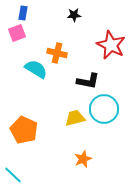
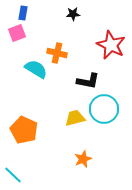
black star: moved 1 px left, 1 px up
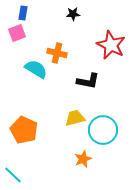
cyan circle: moved 1 px left, 21 px down
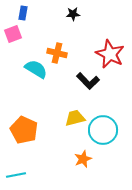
pink square: moved 4 px left, 1 px down
red star: moved 1 px left, 9 px down
black L-shape: rotated 35 degrees clockwise
cyan line: moved 3 px right; rotated 54 degrees counterclockwise
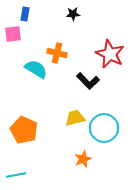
blue rectangle: moved 2 px right, 1 px down
pink square: rotated 12 degrees clockwise
cyan circle: moved 1 px right, 2 px up
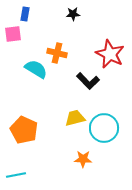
orange star: rotated 24 degrees clockwise
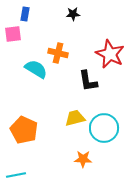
orange cross: moved 1 px right
black L-shape: rotated 35 degrees clockwise
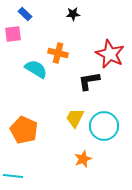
blue rectangle: rotated 56 degrees counterclockwise
black L-shape: moved 1 px right; rotated 90 degrees clockwise
yellow trapezoid: rotated 50 degrees counterclockwise
cyan circle: moved 2 px up
orange star: rotated 24 degrees counterclockwise
cyan line: moved 3 px left, 1 px down; rotated 18 degrees clockwise
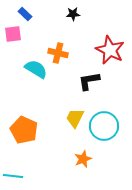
red star: moved 4 px up
